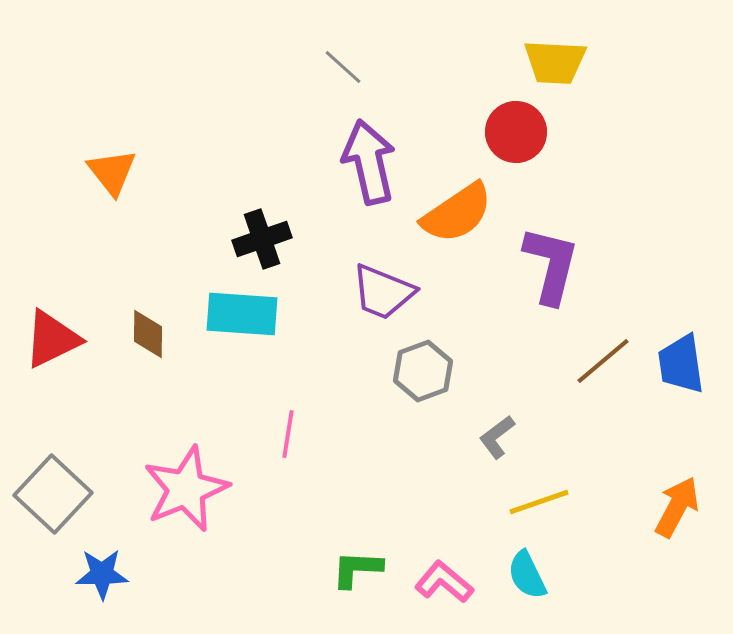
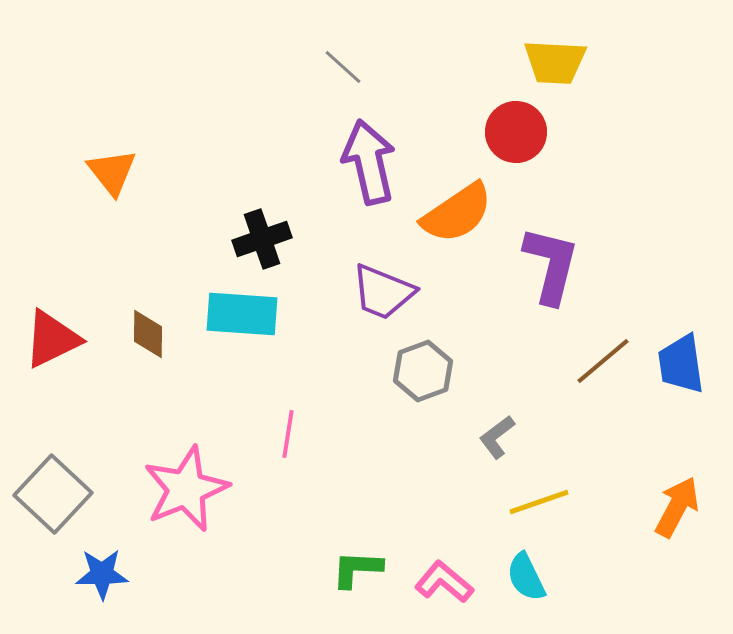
cyan semicircle: moved 1 px left, 2 px down
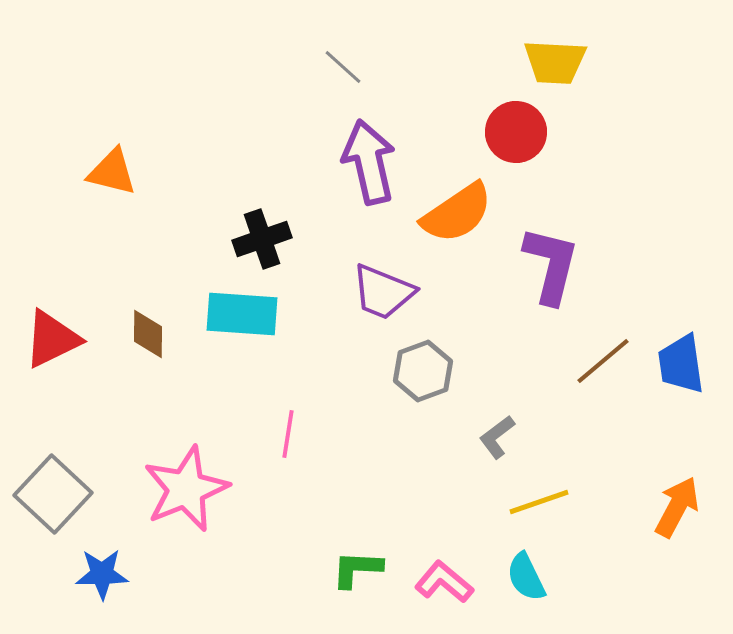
orange triangle: rotated 38 degrees counterclockwise
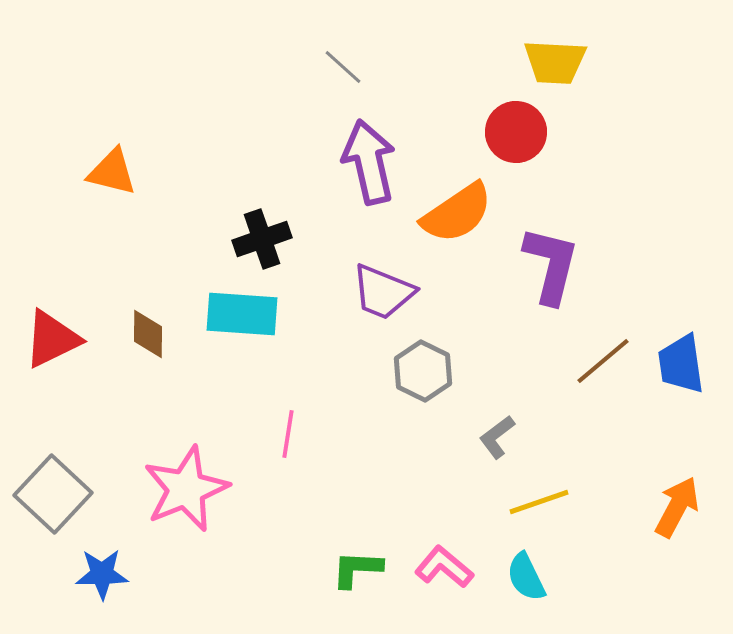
gray hexagon: rotated 14 degrees counterclockwise
pink L-shape: moved 15 px up
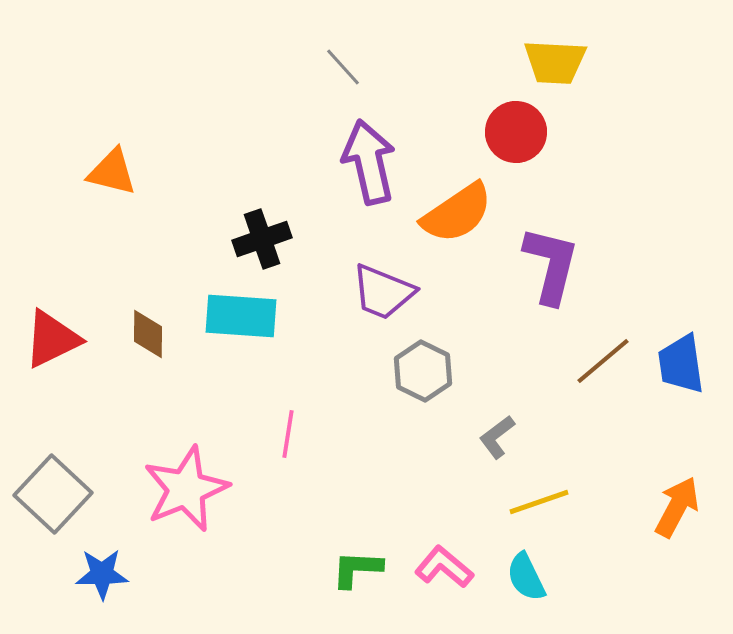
gray line: rotated 6 degrees clockwise
cyan rectangle: moved 1 px left, 2 px down
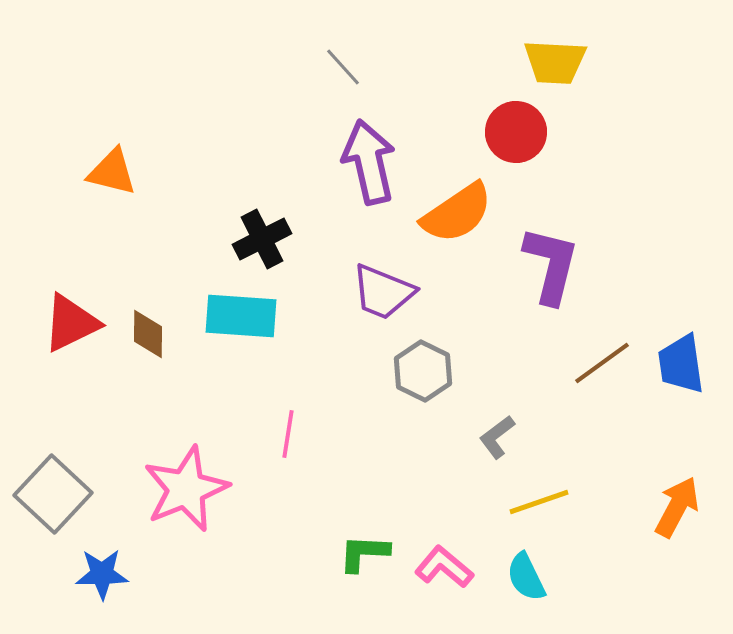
black cross: rotated 8 degrees counterclockwise
red triangle: moved 19 px right, 16 px up
brown line: moved 1 px left, 2 px down; rotated 4 degrees clockwise
green L-shape: moved 7 px right, 16 px up
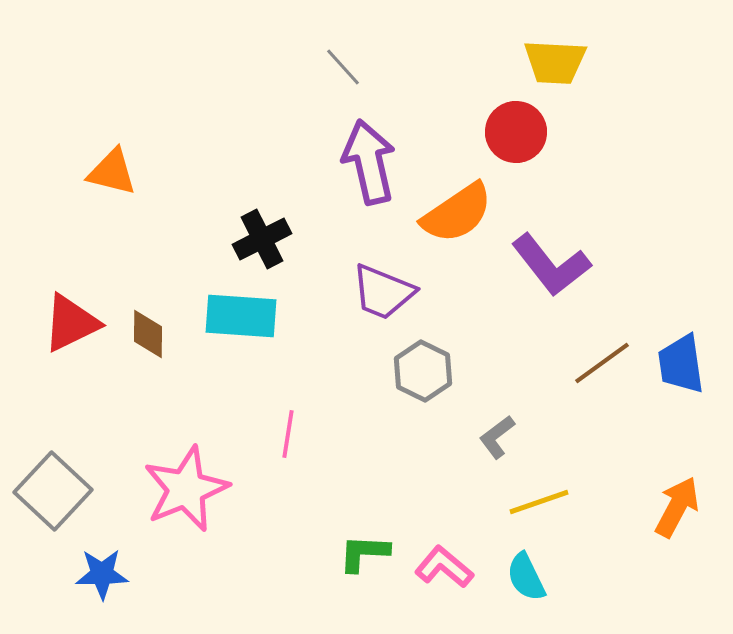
purple L-shape: rotated 128 degrees clockwise
gray square: moved 3 px up
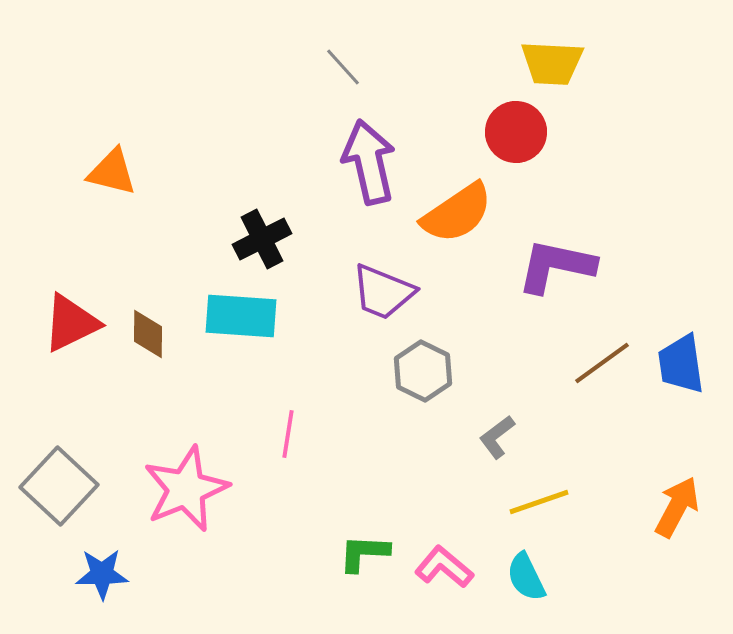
yellow trapezoid: moved 3 px left, 1 px down
purple L-shape: moved 5 px right, 1 px down; rotated 140 degrees clockwise
gray square: moved 6 px right, 5 px up
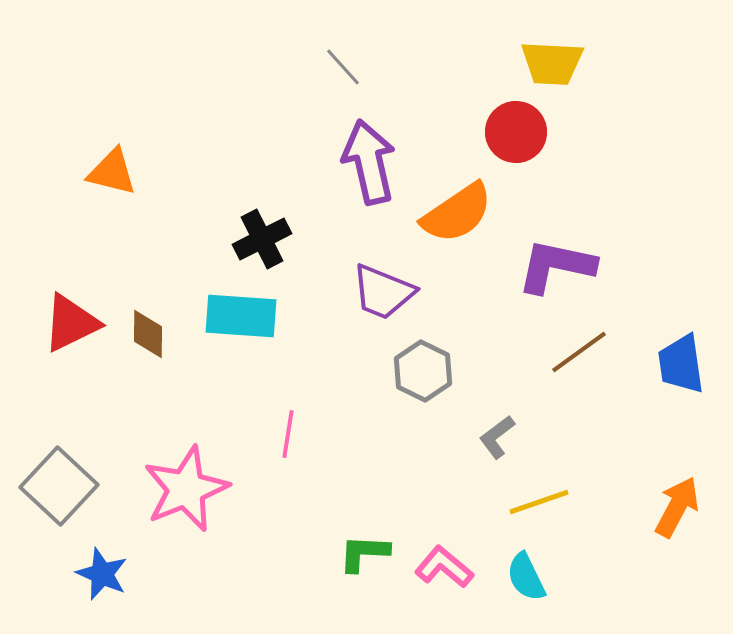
brown line: moved 23 px left, 11 px up
blue star: rotated 24 degrees clockwise
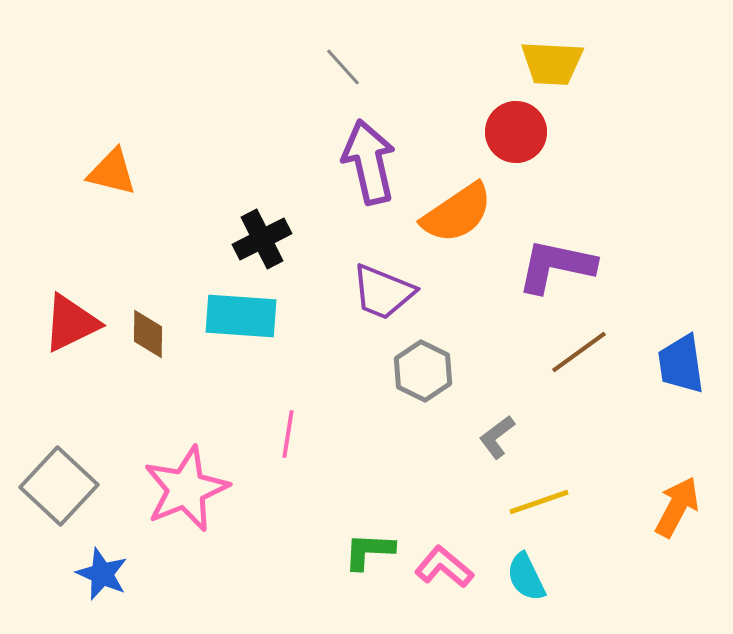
green L-shape: moved 5 px right, 2 px up
